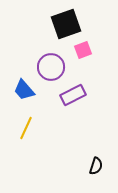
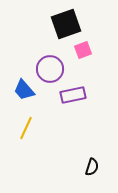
purple circle: moved 1 px left, 2 px down
purple rectangle: rotated 15 degrees clockwise
black semicircle: moved 4 px left, 1 px down
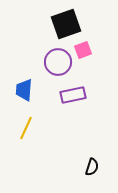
purple circle: moved 8 px right, 7 px up
blue trapezoid: rotated 45 degrees clockwise
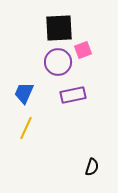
black square: moved 7 px left, 4 px down; rotated 16 degrees clockwise
blue trapezoid: moved 3 px down; rotated 20 degrees clockwise
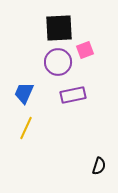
pink square: moved 2 px right
black semicircle: moved 7 px right, 1 px up
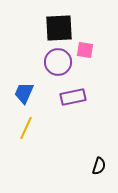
pink square: rotated 30 degrees clockwise
purple rectangle: moved 2 px down
